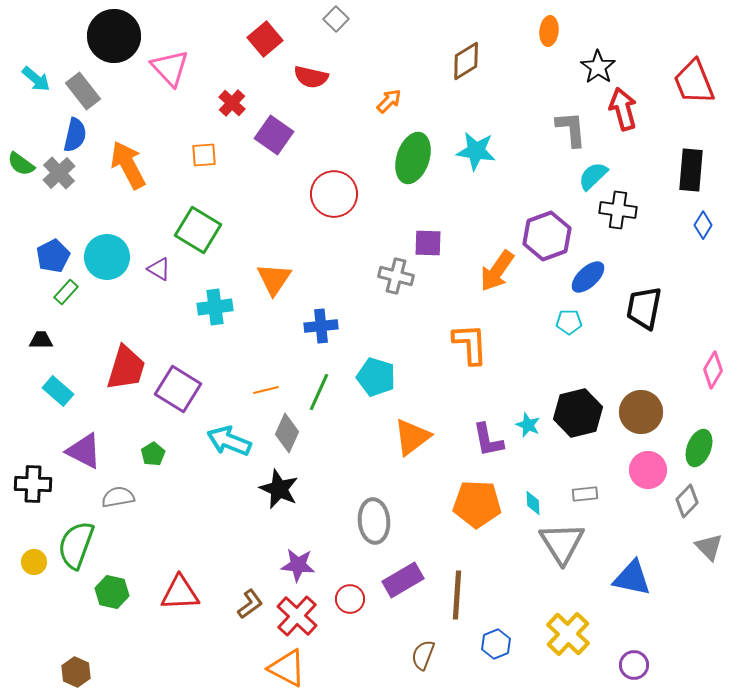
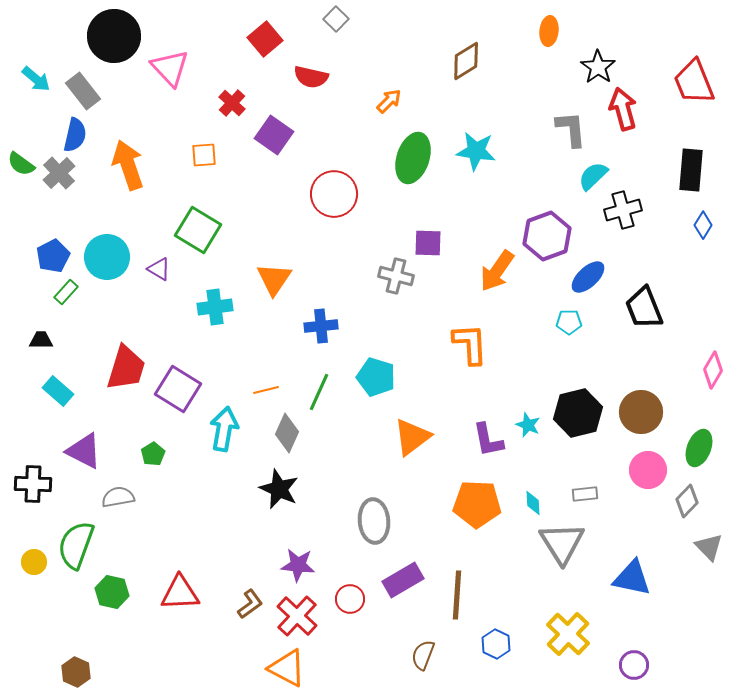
orange arrow at (128, 165): rotated 9 degrees clockwise
black cross at (618, 210): moved 5 px right; rotated 24 degrees counterclockwise
black trapezoid at (644, 308): rotated 33 degrees counterclockwise
cyan arrow at (229, 441): moved 5 px left, 12 px up; rotated 78 degrees clockwise
blue hexagon at (496, 644): rotated 12 degrees counterclockwise
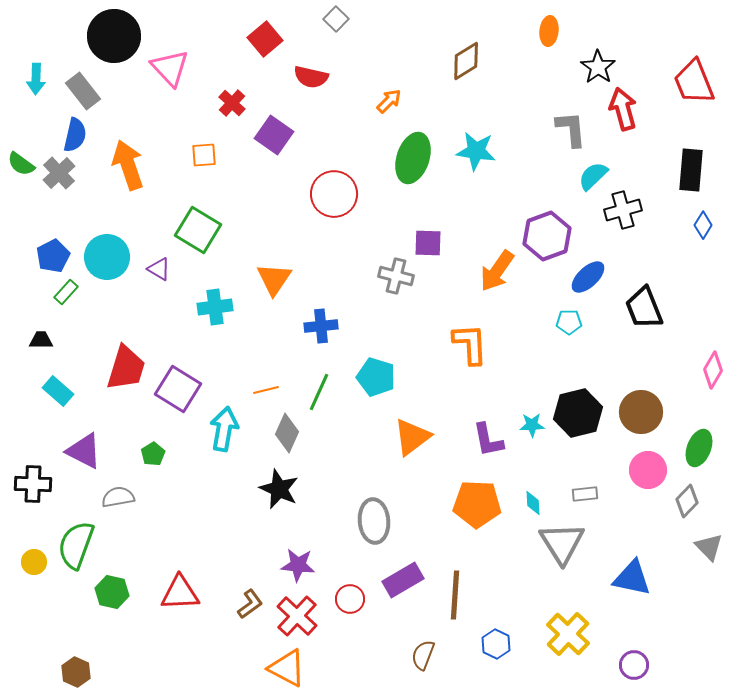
cyan arrow at (36, 79): rotated 52 degrees clockwise
cyan star at (528, 425): moved 4 px right; rotated 25 degrees counterclockwise
brown line at (457, 595): moved 2 px left
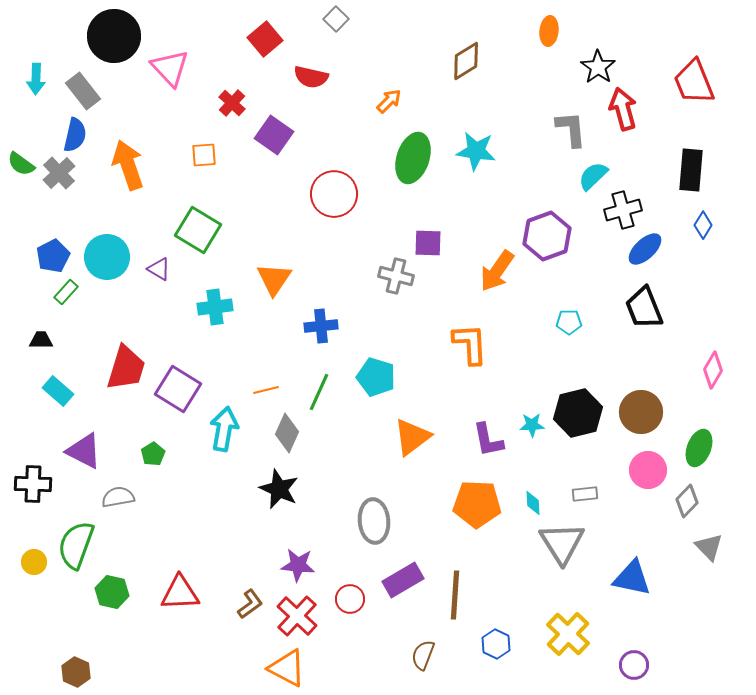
blue ellipse at (588, 277): moved 57 px right, 28 px up
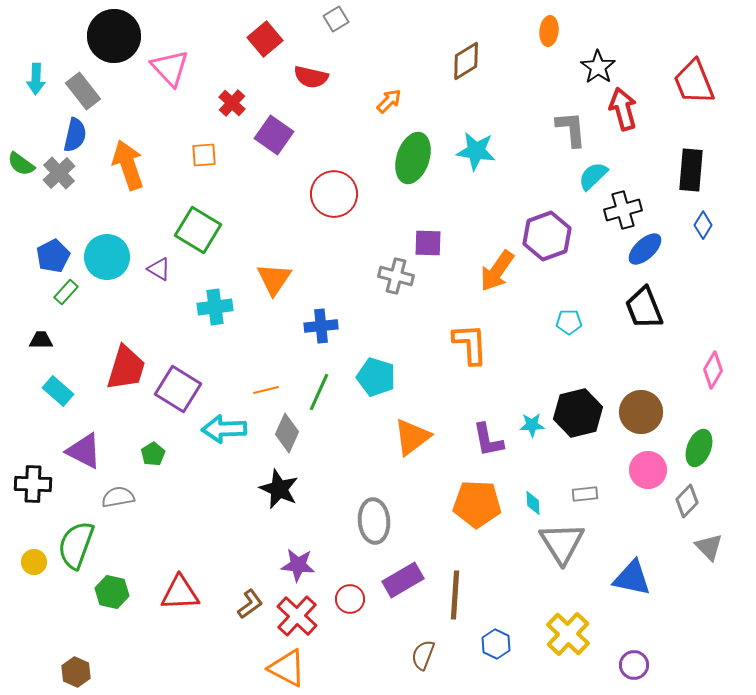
gray square at (336, 19): rotated 15 degrees clockwise
cyan arrow at (224, 429): rotated 102 degrees counterclockwise
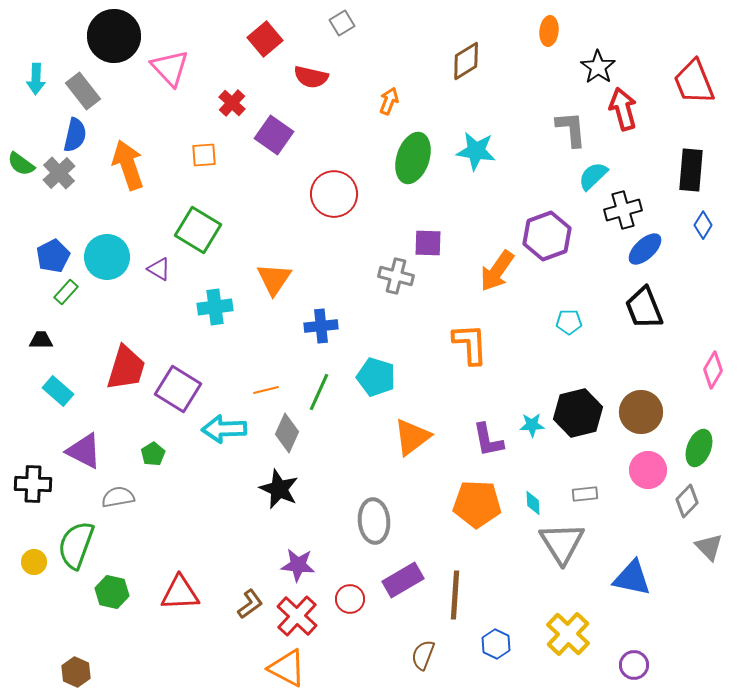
gray square at (336, 19): moved 6 px right, 4 px down
orange arrow at (389, 101): rotated 24 degrees counterclockwise
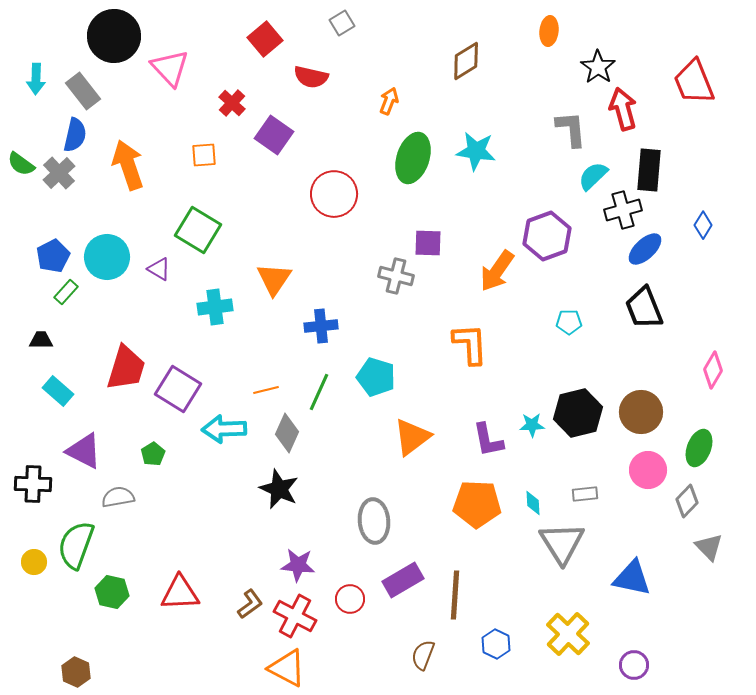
black rectangle at (691, 170): moved 42 px left
red cross at (297, 616): moved 2 px left; rotated 15 degrees counterclockwise
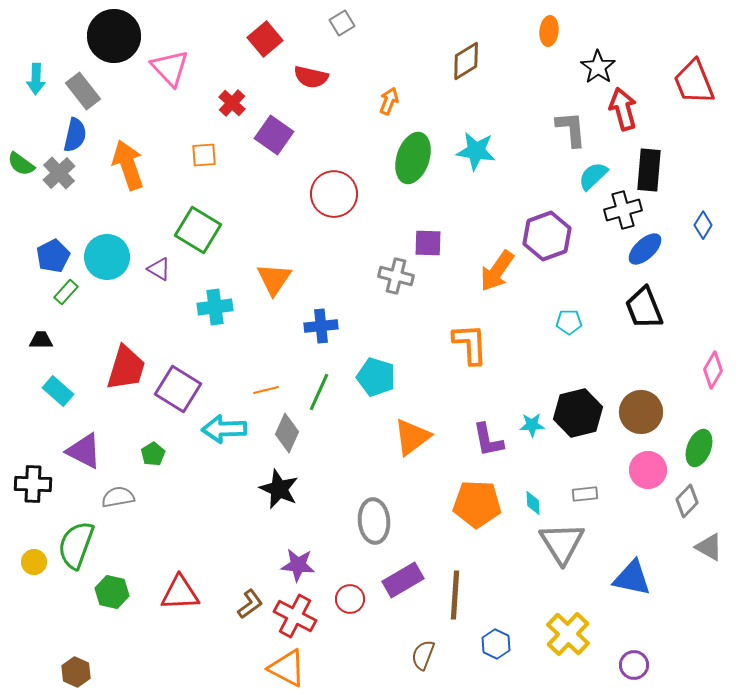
gray triangle at (709, 547): rotated 16 degrees counterclockwise
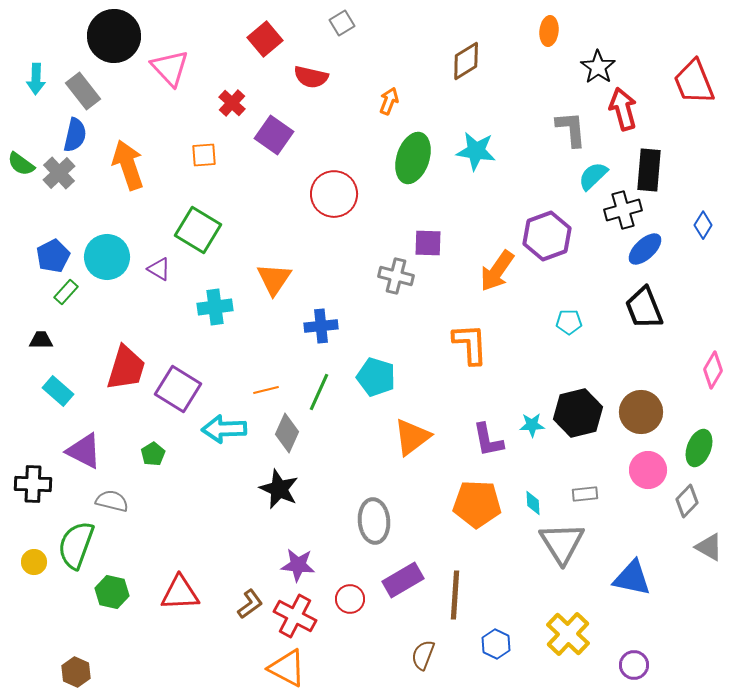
gray semicircle at (118, 497): moved 6 px left, 4 px down; rotated 24 degrees clockwise
